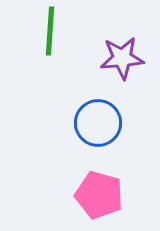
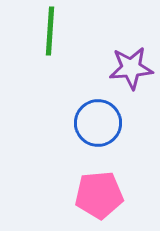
purple star: moved 9 px right, 10 px down
pink pentagon: rotated 21 degrees counterclockwise
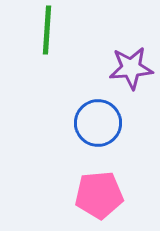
green line: moved 3 px left, 1 px up
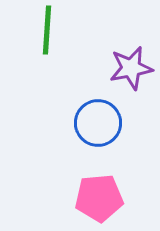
purple star: rotated 6 degrees counterclockwise
pink pentagon: moved 3 px down
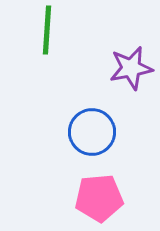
blue circle: moved 6 px left, 9 px down
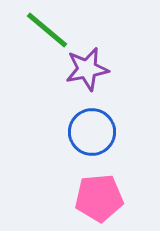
green line: rotated 54 degrees counterclockwise
purple star: moved 44 px left, 1 px down
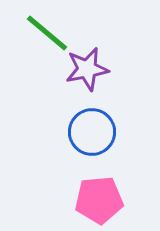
green line: moved 3 px down
pink pentagon: moved 2 px down
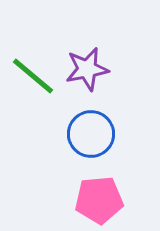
green line: moved 14 px left, 43 px down
blue circle: moved 1 px left, 2 px down
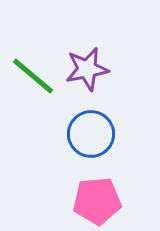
pink pentagon: moved 2 px left, 1 px down
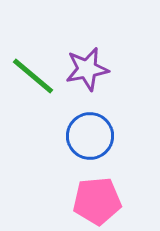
blue circle: moved 1 px left, 2 px down
